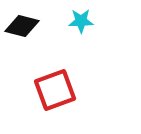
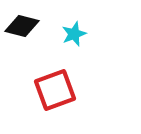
cyan star: moved 7 px left, 13 px down; rotated 20 degrees counterclockwise
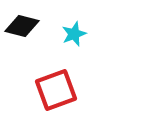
red square: moved 1 px right
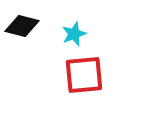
red square: moved 28 px right, 15 px up; rotated 15 degrees clockwise
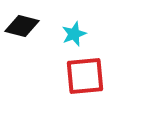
red square: moved 1 px right, 1 px down
